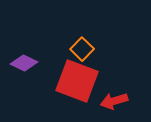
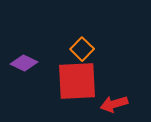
red square: rotated 24 degrees counterclockwise
red arrow: moved 3 px down
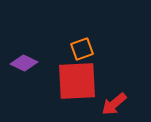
orange square: rotated 25 degrees clockwise
red arrow: rotated 24 degrees counterclockwise
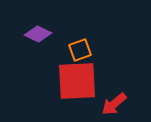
orange square: moved 2 px left, 1 px down
purple diamond: moved 14 px right, 29 px up
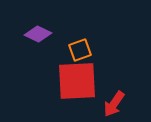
red arrow: rotated 16 degrees counterclockwise
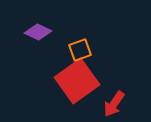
purple diamond: moved 2 px up
red square: rotated 33 degrees counterclockwise
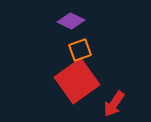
purple diamond: moved 33 px right, 11 px up
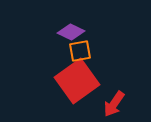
purple diamond: moved 11 px down
orange square: moved 1 px down; rotated 10 degrees clockwise
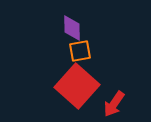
purple diamond: moved 1 px right, 4 px up; rotated 64 degrees clockwise
red square: moved 5 px down; rotated 12 degrees counterclockwise
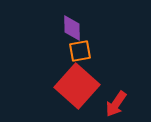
red arrow: moved 2 px right
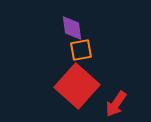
purple diamond: rotated 8 degrees counterclockwise
orange square: moved 1 px right, 1 px up
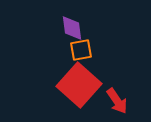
red square: moved 2 px right, 1 px up
red arrow: moved 1 px right, 3 px up; rotated 68 degrees counterclockwise
